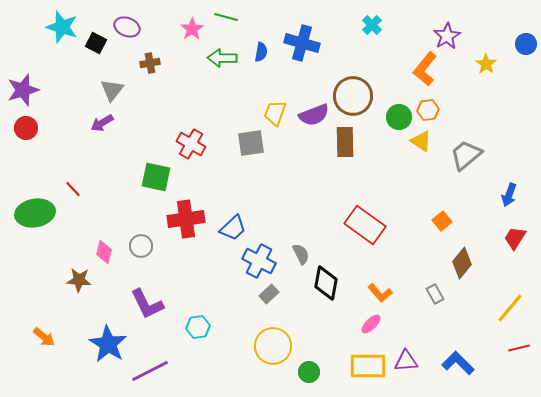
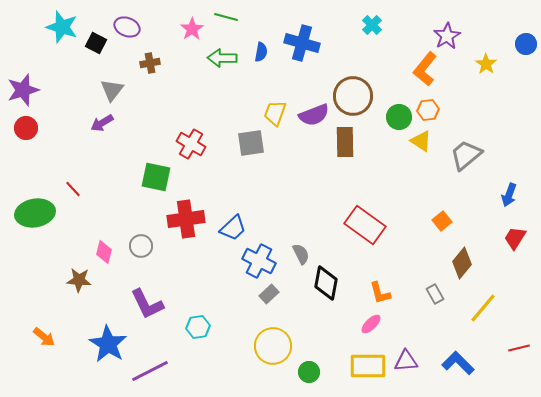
orange L-shape at (380, 293): rotated 25 degrees clockwise
yellow line at (510, 308): moved 27 px left
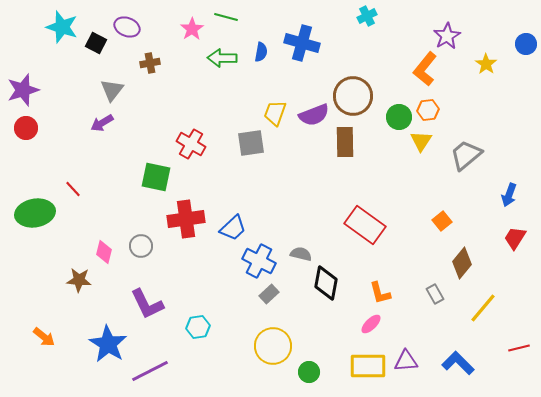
cyan cross at (372, 25): moved 5 px left, 9 px up; rotated 18 degrees clockwise
yellow triangle at (421, 141): rotated 30 degrees clockwise
gray semicircle at (301, 254): rotated 50 degrees counterclockwise
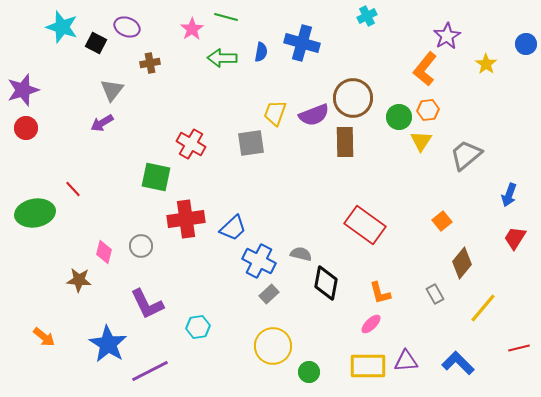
brown circle at (353, 96): moved 2 px down
